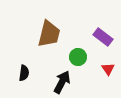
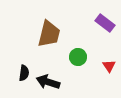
purple rectangle: moved 2 px right, 14 px up
red triangle: moved 1 px right, 3 px up
black arrow: moved 14 px left; rotated 100 degrees counterclockwise
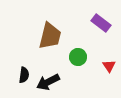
purple rectangle: moved 4 px left
brown trapezoid: moved 1 px right, 2 px down
black semicircle: moved 2 px down
black arrow: rotated 45 degrees counterclockwise
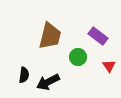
purple rectangle: moved 3 px left, 13 px down
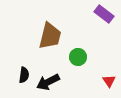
purple rectangle: moved 6 px right, 22 px up
red triangle: moved 15 px down
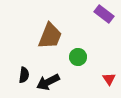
brown trapezoid: rotated 8 degrees clockwise
red triangle: moved 2 px up
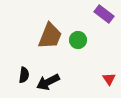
green circle: moved 17 px up
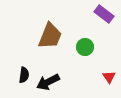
green circle: moved 7 px right, 7 px down
red triangle: moved 2 px up
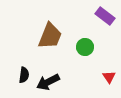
purple rectangle: moved 1 px right, 2 px down
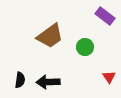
brown trapezoid: rotated 32 degrees clockwise
black semicircle: moved 4 px left, 5 px down
black arrow: rotated 25 degrees clockwise
